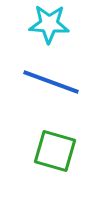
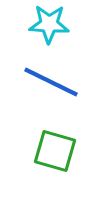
blue line: rotated 6 degrees clockwise
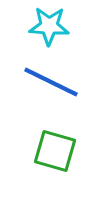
cyan star: moved 2 px down
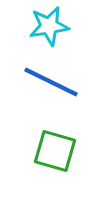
cyan star: rotated 12 degrees counterclockwise
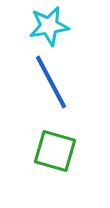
blue line: rotated 36 degrees clockwise
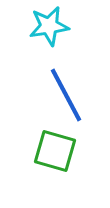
blue line: moved 15 px right, 13 px down
